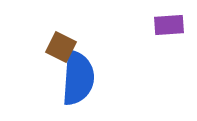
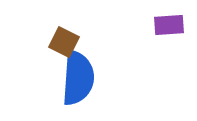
brown square: moved 3 px right, 5 px up
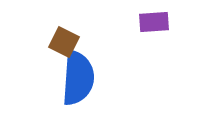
purple rectangle: moved 15 px left, 3 px up
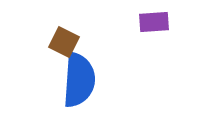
blue semicircle: moved 1 px right, 2 px down
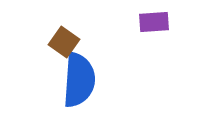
brown square: rotated 8 degrees clockwise
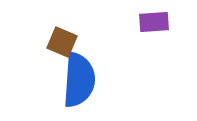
brown square: moved 2 px left; rotated 12 degrees counterclockwise
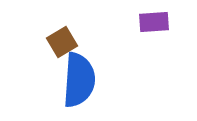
brown square: rotated 36 degrees clockwise
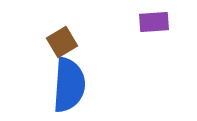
blue semicircle: moved 10 px left, 5 px down
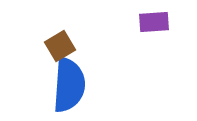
brown square: moved 2 px left, 4 px down
